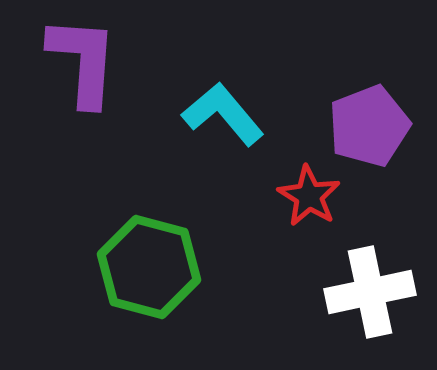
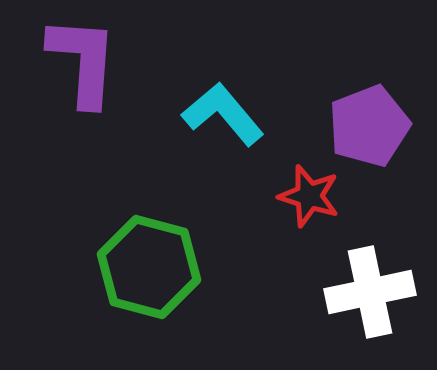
red star: rotated 14 degrees counterclockwise
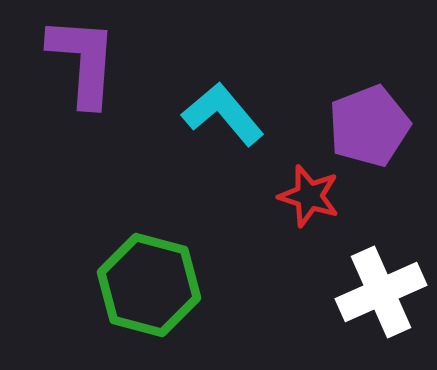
green hexagon: moved 18 px down
white cross: moved 11 px right; rotated 12 degrees counterclockwise
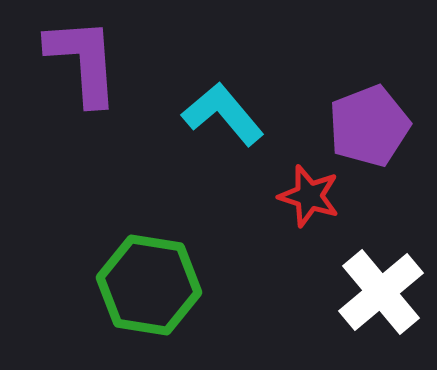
purple L-shape: rotated 8 degrees counterclockwise
green hexagon: rotated 6 degrees counterclockwise
white cross: rotated 16 degrees counterclockwise
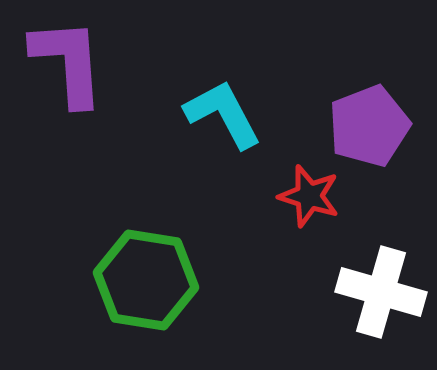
purple L-shape: moved 15 px left, 1 px down
cyan L-shape: rotated 12 degrees clockwise
green hexagon: moved 3 px left, 5 px up
white cross: rotated 34 degrees counterclockwise
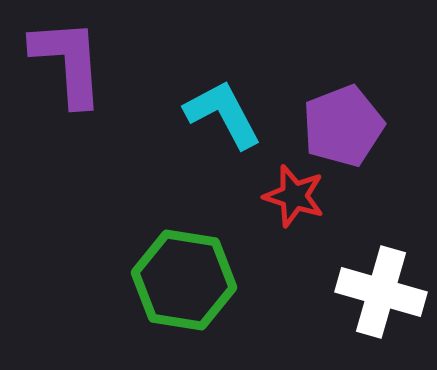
purple pentagon: moved 26 px left
red star: moved 15 px left
green hexagon: moved 38 px right
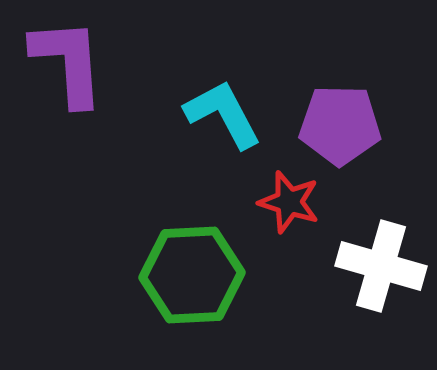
purple pentagon: moved 3 px left, 1 px up; rotated 22 degrees clockwise
red star: moved 5 px left, 6 px down
green hexagon: moved 8 px right, 5 px up; rotated 12 degrees counterclockwise
white cross: moved 26 px up
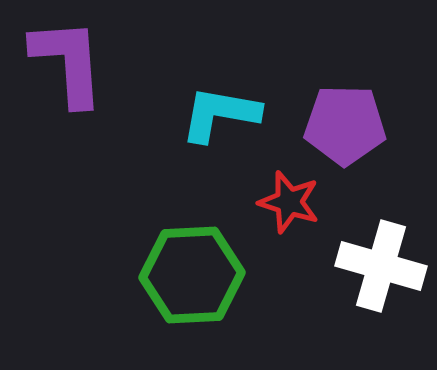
cyan L-shape: moved 3 px left; rotated 52 degrees counterclockwise
purple pentagon: moved 5 px right
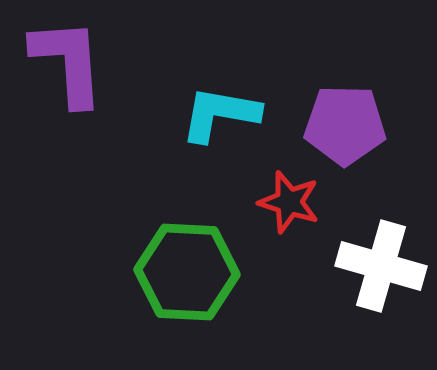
green hexagon: moved 5 px left, 3 px up; rotated 6 degrees clockwise
